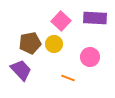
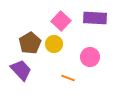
brown pentagon: rotated 20 degrees counterclockwise
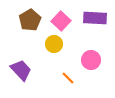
brown pentagon: moved 23 px up
pink circle: moved 1 px right, 3 px down
orange line: rotated 24 degrees clockwise
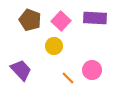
brown pentagon: rotated 20 degrees counterclockwise
yellow circle: moved 2 px down
pink circle: moved 1 px right, 10 px down
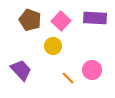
yellow circle: moved 1 px left
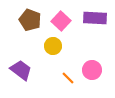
purple trapezoid: rotated 10 degrees counterclockwise
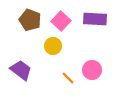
purple rectangle: moved 1 px down
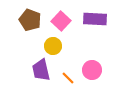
purple trapezoid: moved 20 px right; rotated 140 degrees counterclockwise
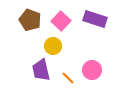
purple rectangle: rotated 15 degrees clockwise
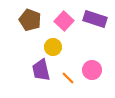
pink square: moved 3 px right
yellow circle: moved 1 px down
